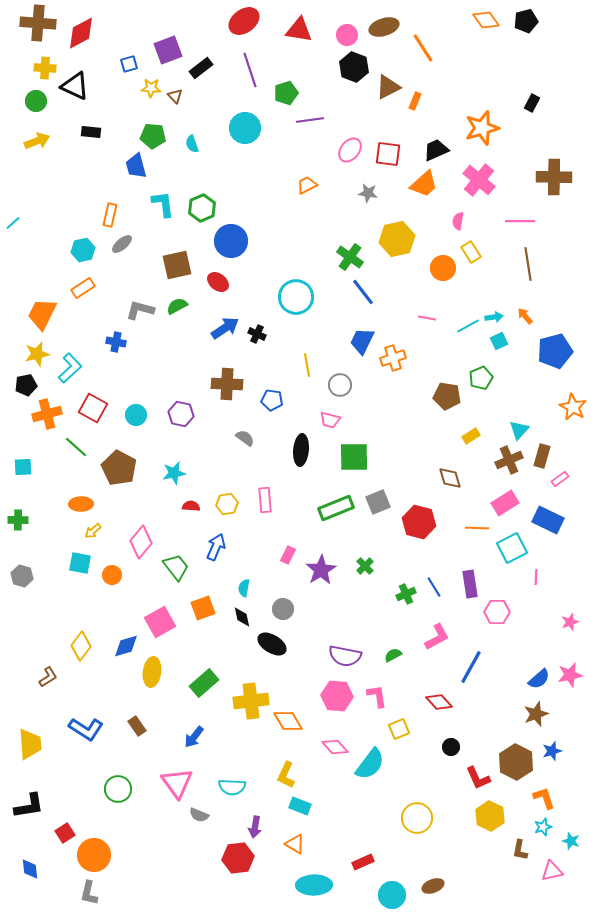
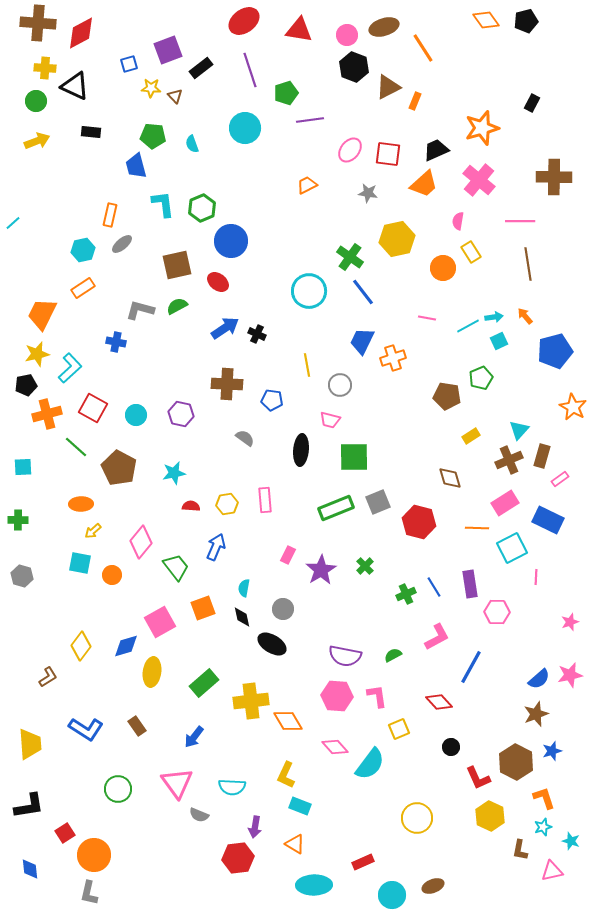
cyan circle at (296, 297): moved 13 px right, 6 px up
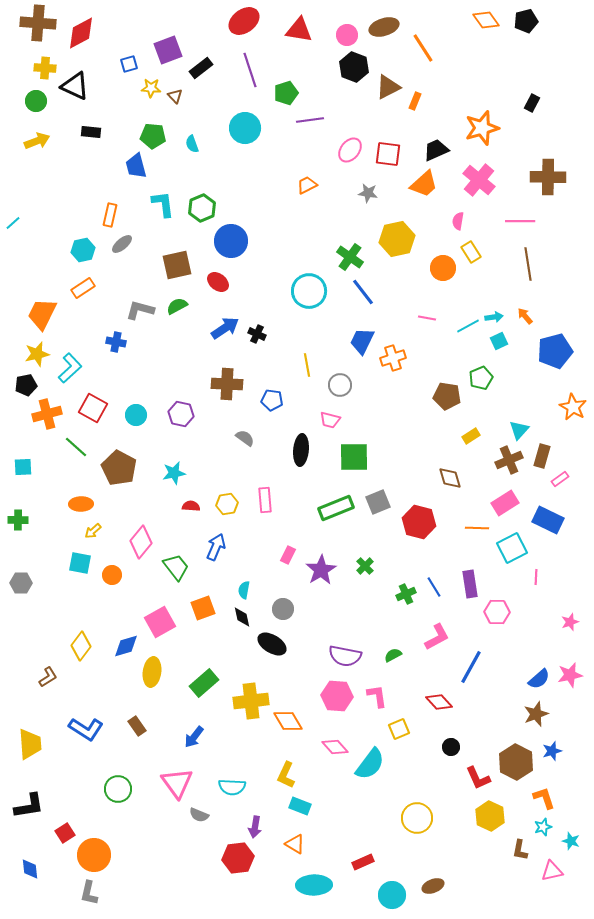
brown cross at (554, 177): moved 6 px left
gray hexagon at (22, 576): moved 1 px left, 7 px down; rotated 15 degrees counterclockwise
cyan semicircle at (244, 588): moved 2 px down
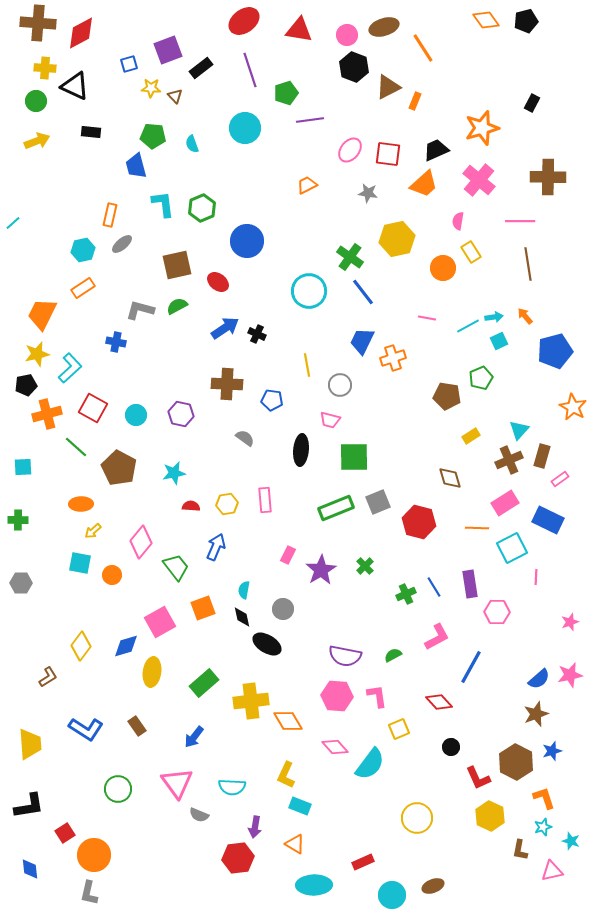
blue circle at (231, 241): moved 16 px right
black ellipse at (272, 644): moved 5 px left
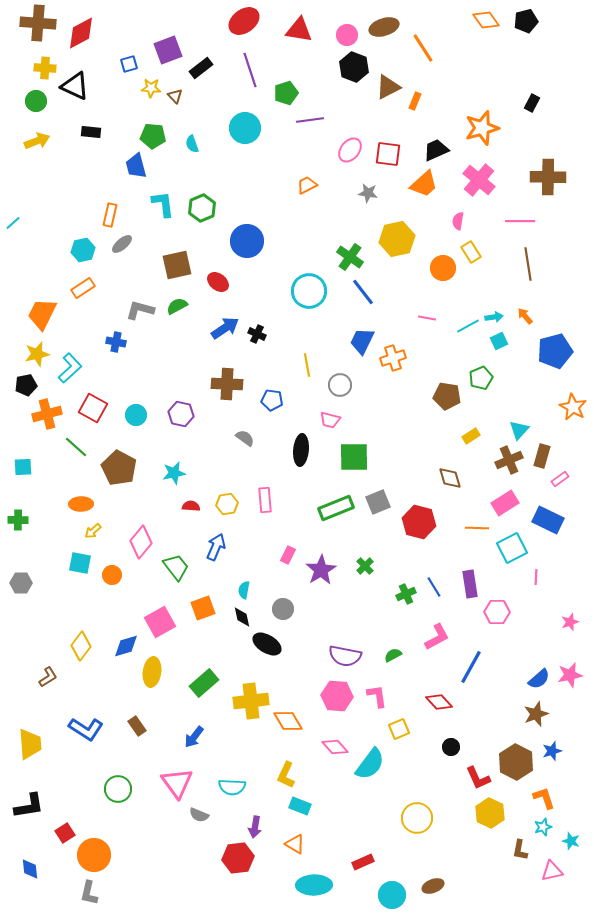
yellow hexagon at (490, 816): moved 3 px up
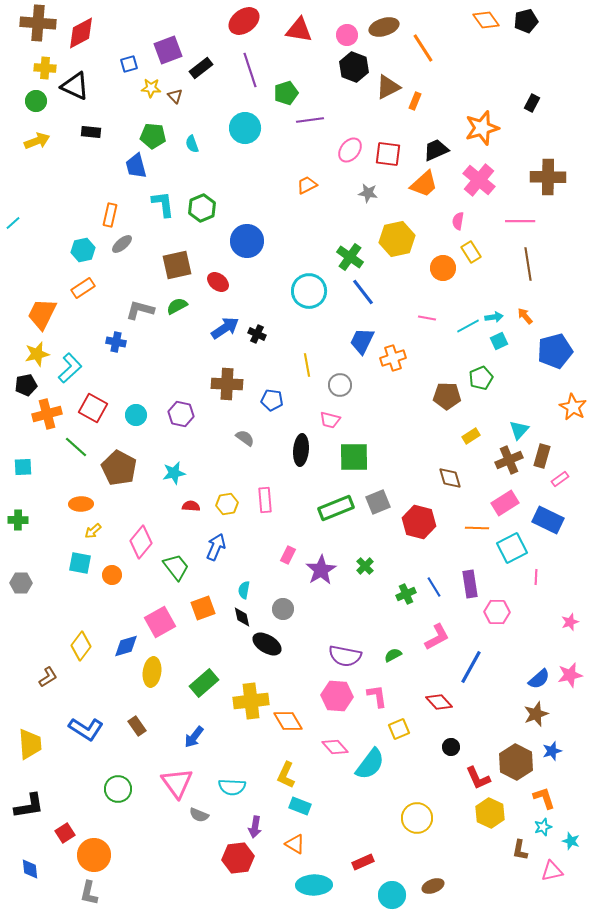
brown pentagon at (447, 396): rotated 8 degrees counterclockwise
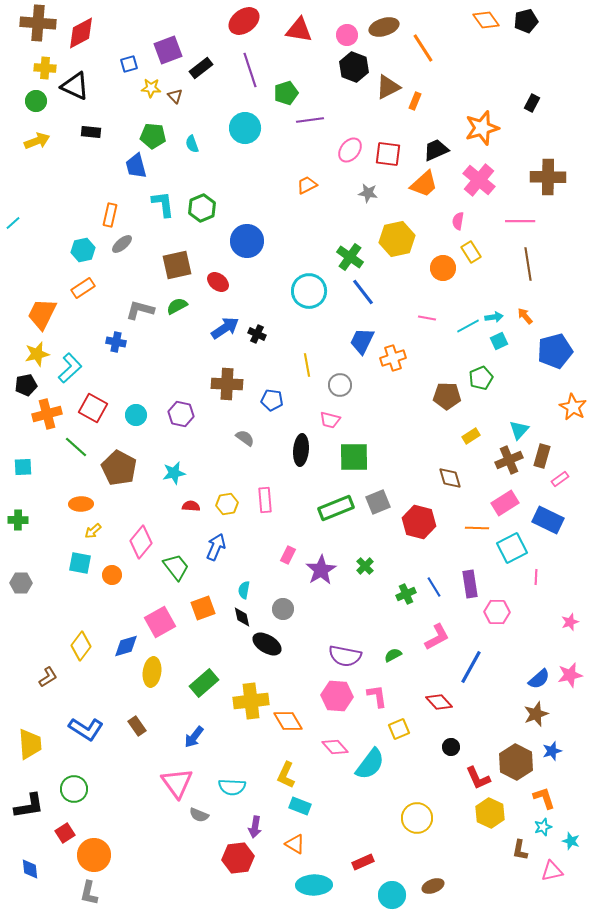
green circle at (118, 789): moved 44 px left
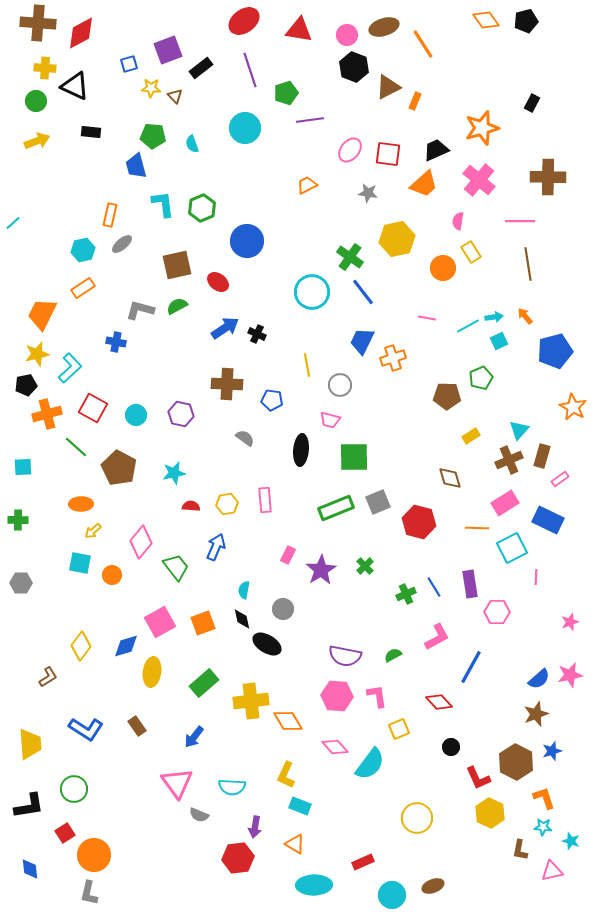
orange line at (423, 48): moved 4 px up
cyan circle at (309, 291): moved 3 px right, 1 px down
orange square at (203, 608): moved 15 px down
black diamond at (242, 617): moved 2 px down
cyan star at (543, 827): rotated 24 degrees clockwise
